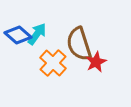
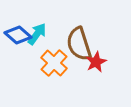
orange cross: moved 1 px right
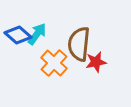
brown semicircle: rotated 24 degrees clockwise
red star: rotated 15 degrees clockwise
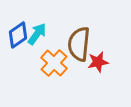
blue diamond: rotated 76 degrees counterclockwise
red star: moved 2 px right
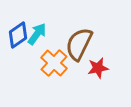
brown semicircle: rotated 20 degrees clockwise
red star: moved 6 px down
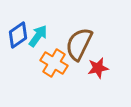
cyan arrow: moved 1 px right, 2 px down
orange cross: rotated 12 degrees counterclockwise
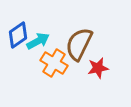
cyan arrow: moved 5 px down; rotated 25 degrees clockwise
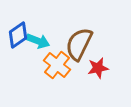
cyan arrow: rotated 50 degrees clockwise
orange cross: moved 3 px right, 2 px down; rotated 8 degrees clockwise
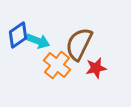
red star: moved 2 px left
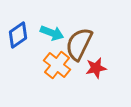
cyan arrow: moved 14 px right, 8 px up
